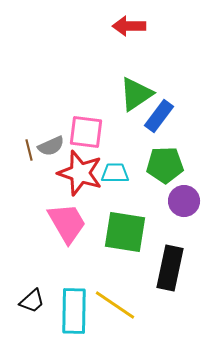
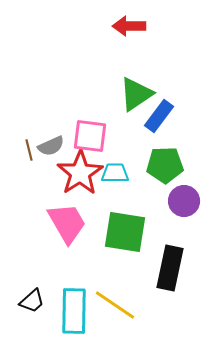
pink square: moved 4 px right, 4 px down
red star: rotated 21 degrees clockwise
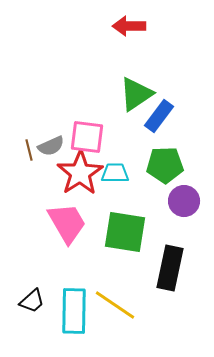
pink square: moved 3 px left, 1 px down
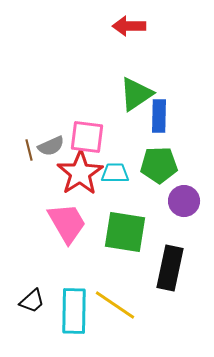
blue rectangle: rotated 36 degrees counterclockwise
green pentagon: moved 6 px left
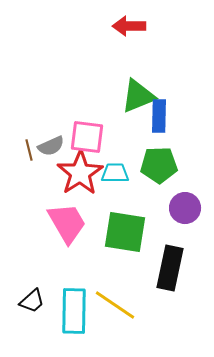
green triangle: moved 2 px right, 2 px down; rotated 12 degrees clockwise
purple circle: moved 1 px right, 7 px down
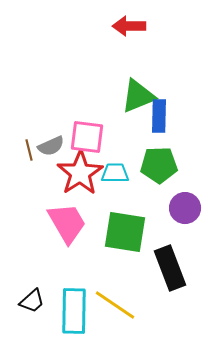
black rectangle: rotated 33 degrees counterclockwise
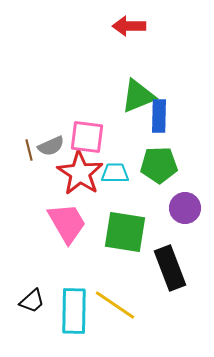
red star: rotated 6 degrees counterclockwise
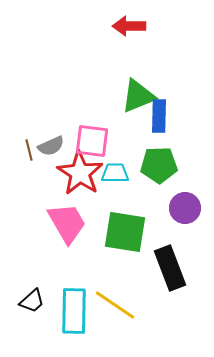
pink square: moved 5 px right, 4 px down
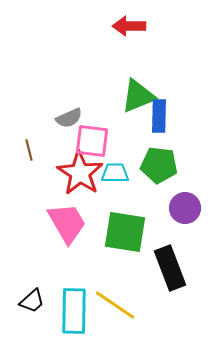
gray semicircle: moved 18 px right, 28 px up
green pentagon: rotated 9 degrees clockwise
